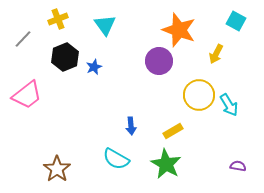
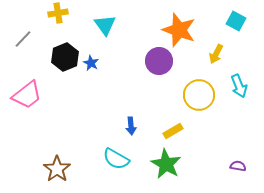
yellow cross: moved 6 px up; rotated 12 degrees clockwise
blue star: moved 3 px left, 4 px up; rotated 21 degrees counterclockwise
cyan arrow: moved 10 px right, 19 px up; rotated 10 degrees clockwise
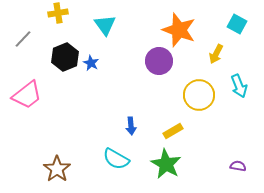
cyan square: moved 1 px right, 3 px down
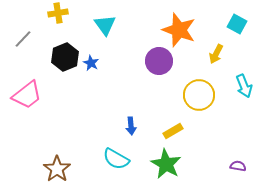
cyan arrow: moved 5 px right
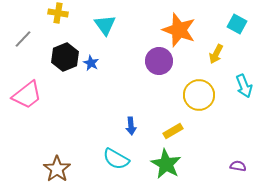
yellow cross: rotated 18 degrees clockwise
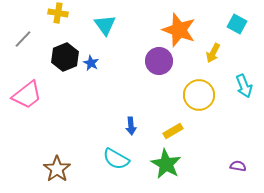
yellow arrow: moved 3 px left, 1 px up
